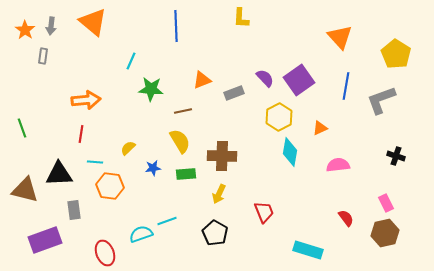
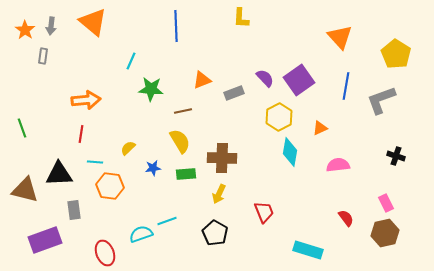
brown cross at (222, 156): moved 2 px down
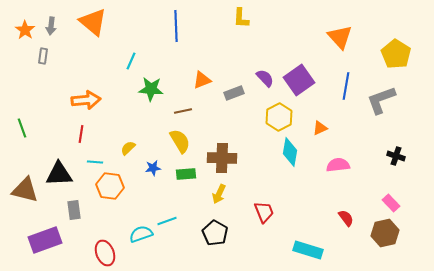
pink rectangle at (386, 203): moved 5 px right; rotated 18 degrees counterclockwise
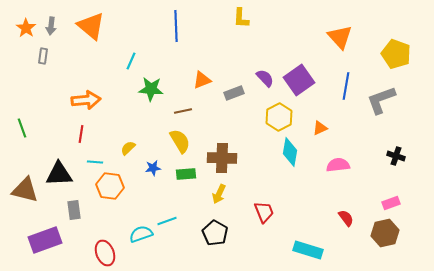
orange triangle at (93, 22): moved 2 px left, 4 px down
orange star at (25, 30): moved 1 px right, 2 px up
yellow pentagon at (396, 54): rotated 12 degrees counterclockwise
pink rectangle at (391, 203): rotated 66 degrees counterclockwise
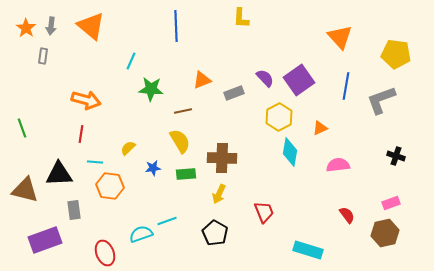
yellow pentagon at (396, 54): rotated 12 degrees counterclockwise
orange arrow at (86, 100): rotated 20 degrees clockwise
red semicircle at (346, 218): moved 1 px right, 3 px up
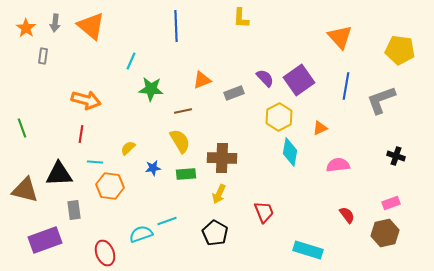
gray arrow at (51, 26): moved 4 px right, 3 px up
yellow pentagon at (396, 54): moved 4 px right, 4 px up
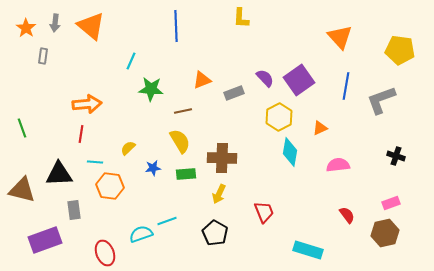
orange arrow at (86, 100): moved 1 px right, 4 px down; rotated 20 degrees counterclockwise
brown triangle at (25, 190): moved 3 px left
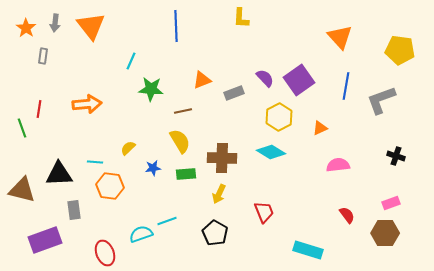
orange triangle at (91, 26): rotated 12 degrees clockwise
red line at (81, 134): moved 42 px left, 25 px up
cyan diamond at (290, 152): moved 19 px left; rotated 68 degrees counterclockwise
brown hexagon at (385, 233): rotated 12 degrees clockwise
